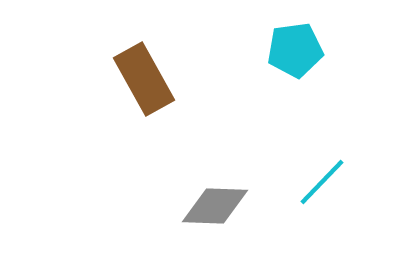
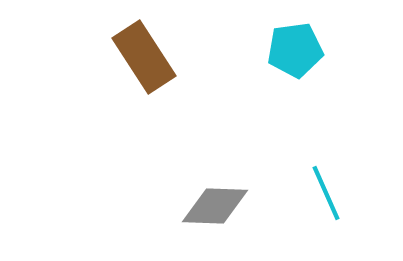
brown rectangle: moved 22 px up; rotated 4 degrees counterclockwise
cyan line: moved 4 px right, 11 px down; rotated 68 degrees counterclockwise
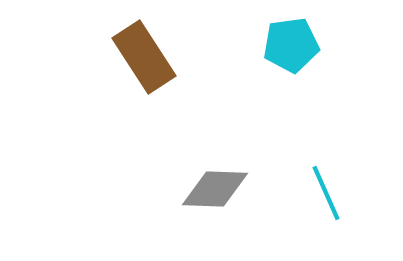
cyan pentagon: moved 4 px left, 5 px up
gray diamond: moved 17 px up
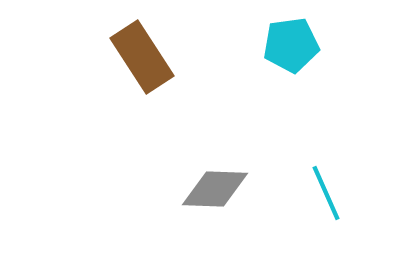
brown rectangle: moved 2 px left
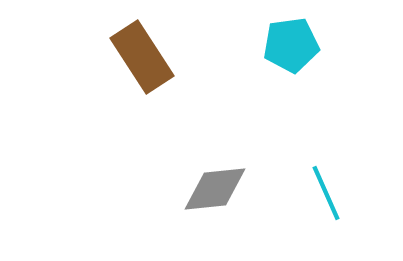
gray diamond: rotated 8 degrees counterclockwise
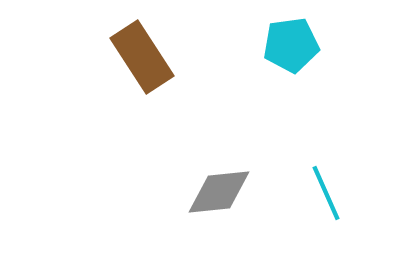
gray diamond: moved 4 px right, 3 px down
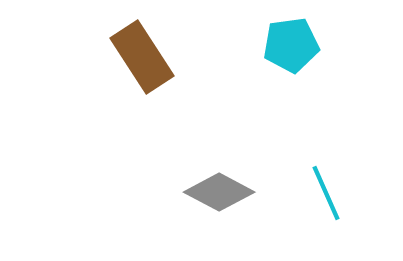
gray diamond: rotated 34 degrees clockwise
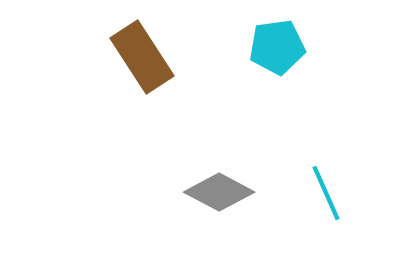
cyan pentagon: moved 14 px left, 2 px down
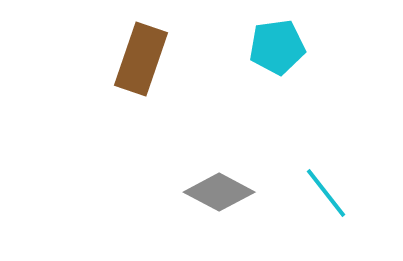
brown rectangle: moved 1 px left, 2 px down; rotated 52 degrees clockwise
cyan line: rotated 14 degrees counterclockwise
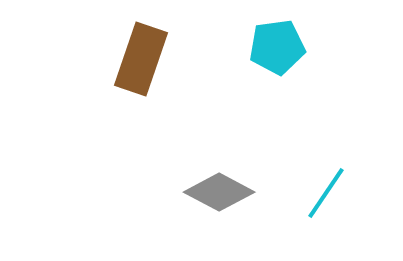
cyan line: rotated 72 degrees clockwise
